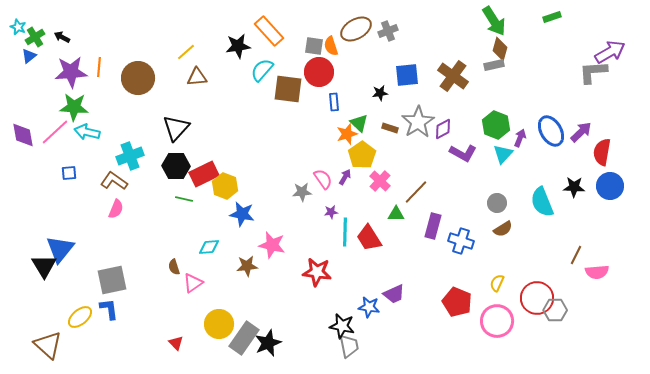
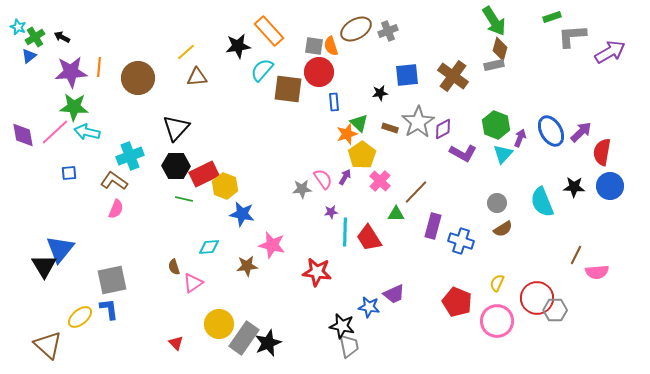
gray L-shape at (593, 72): moved 21 px left, 36 px up
gray star at (302, 192): moved 3 px up
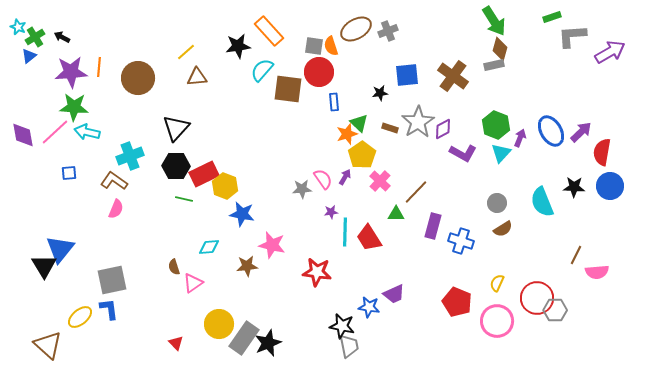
cyan triangle at (503, 154): moved 2 px left, 1 px up
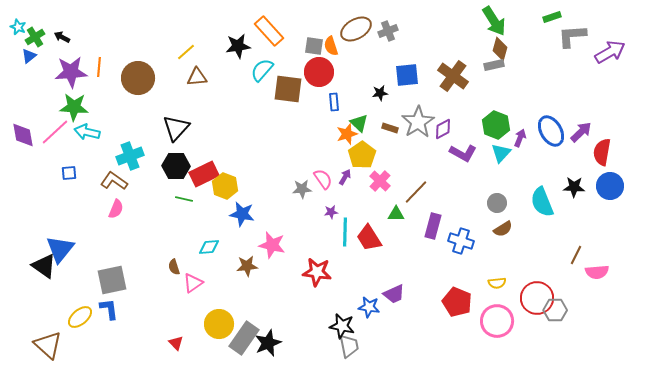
black triangle at (44, 266): rotated 24 degrees counterclockwise
yellow semicircle at (497, 283): rotated 120 degrees counterclockwise
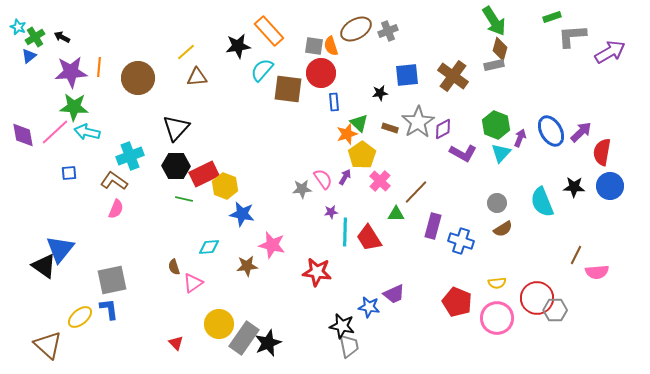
red circle at (319, 72): moved 2 px right, 1 px down
pink circle at (497, 321): moved 3 px up
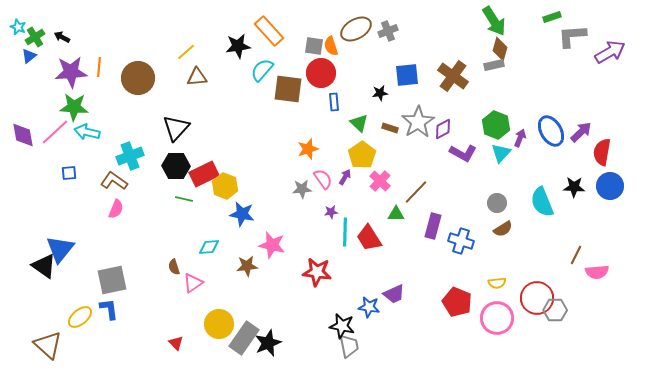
orange star at (347, 134): moved 39 px left, 15 px down
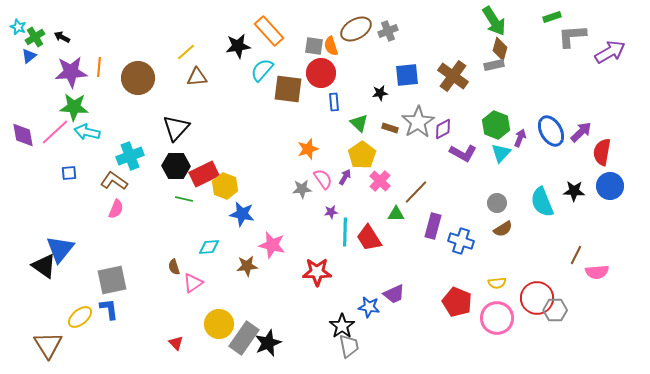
black star at (574, 187): moved 4 px down
red star at (317, 272): rotated 8 degrees counterclockwise
black star at (342, 326): rotated 25 degrees clockwise
brown triangle at (48, 345): rotated 16 degrees clockwise
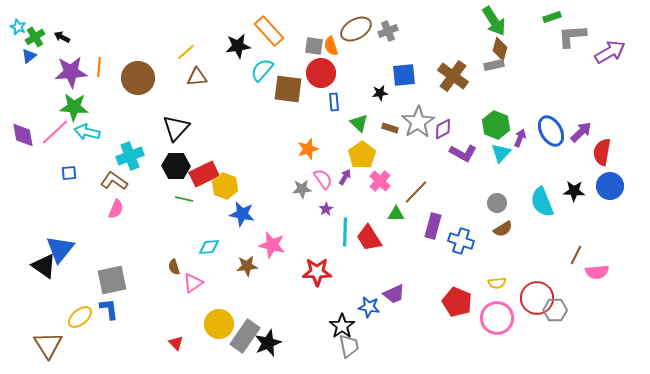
blue square at (407, 75): moved 3 px left
purple star at (331, 212): moved 5 px left, 3 px up; rotated 24 degrees counterclockwise
gray rectangle at (244, 338): moved 1 px right, 2 px up
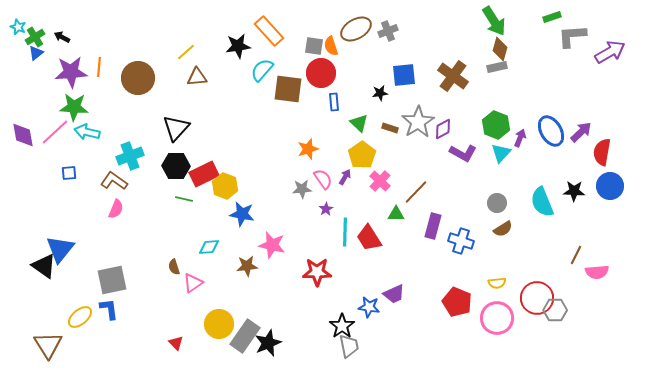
blue triangle at (29, 56): moved 7 px right, 3 px up
gray rectangle at (494, 65): moved 3 px right, 2 px down
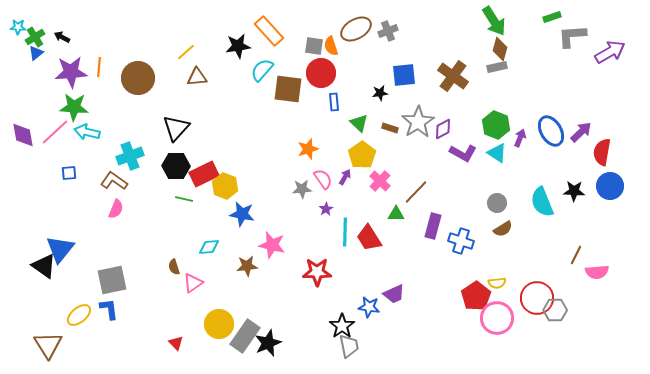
cyan star at (18, 27): rotated 21 degrees counterclockwise
cyan triangle at (501, 153): moved 4 px left; rotated 40 degrees counterclockwise
red pentagon at (457, 302): moved 19 px right, 6 px up; rotated 16 degrees clockwise
yellow ellipse at (80, 317): moved 1 px left, 2 px up
